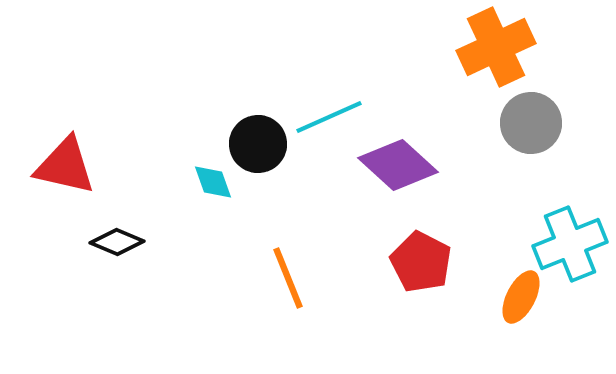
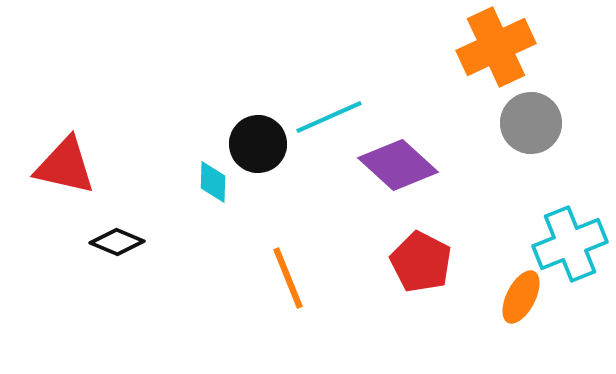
cyan diamond: rotated 21 degrees clockwise
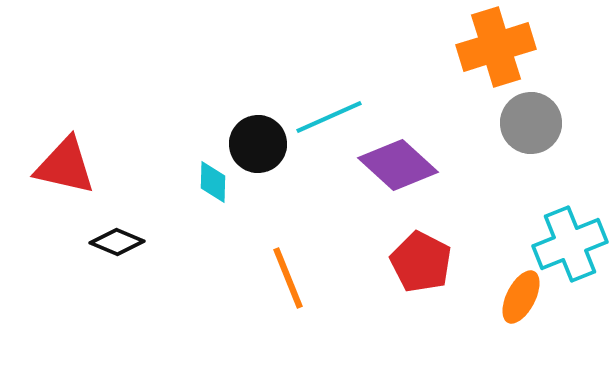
orange cross: rotated 8 degrees clockwise
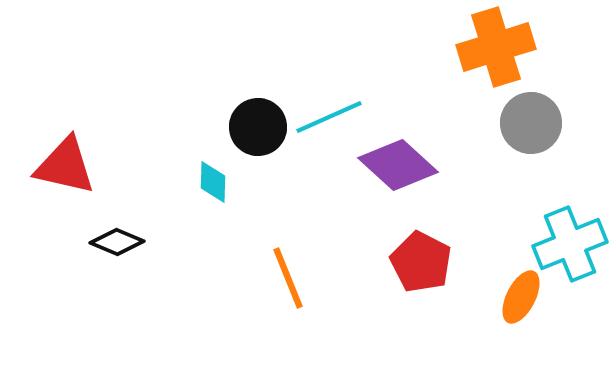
black circle: moved 17 px up
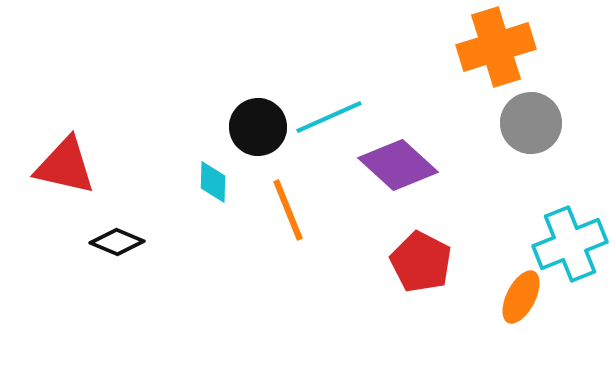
orange line: moved 68 px up
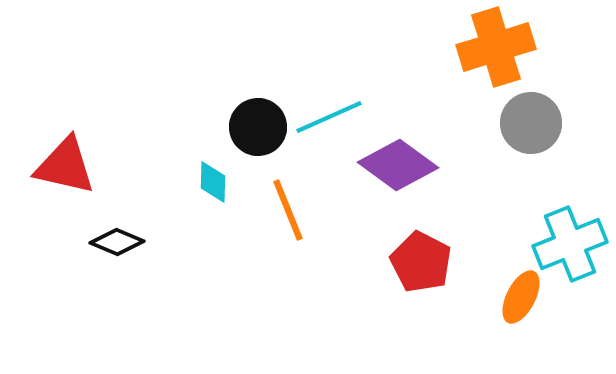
purple diamond: rotated 6 degrees counterclockwise
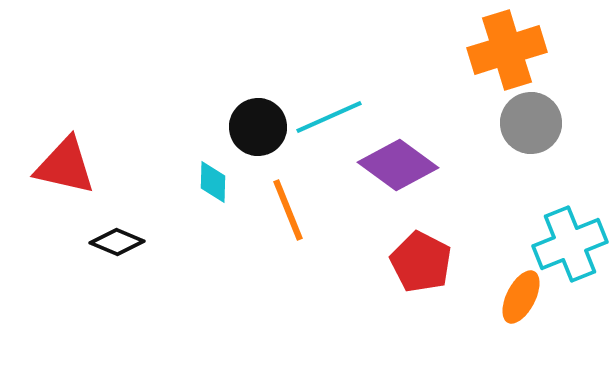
orange cross: moved 11 px right, 3 px down
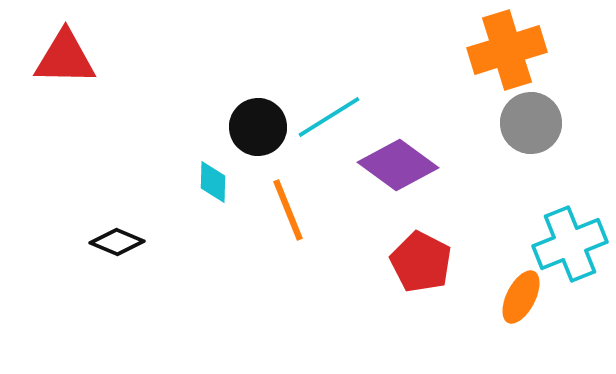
cyan line: rotated 8 degrees counterclockwise
red triangle: moved 108 px up; rotated 12 degrees counterclockwise
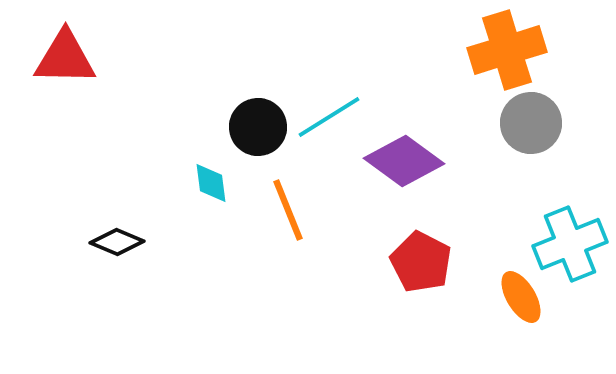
purple diamond: moved 6 px right, 4 px up
cyan diamond: moved 2 px left, 1 px down; rotated 9 degrees counterclockwise
orange ellipse: rotated 58 degrees counterclockwise
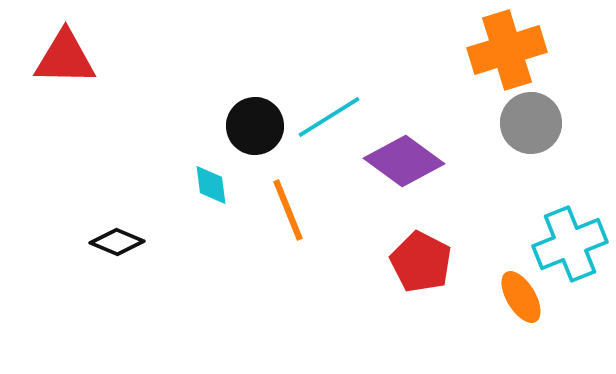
black circle: moved 3 px left, 1 px up
cyan diamond: moved 2 px down
